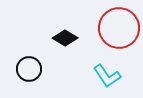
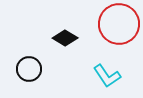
red circle: moved 4 px up
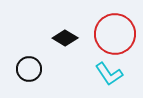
red circle: moved 4 px left, 10 px down
cyan L-shape: moved 2 px right, 2 px up
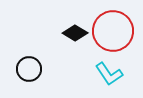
red circle: moved 2 px left, 3 px up
black diamond: moved 10 px right, 5 px up
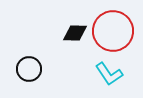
black diamond: rotated 30 degrees counterclockwise
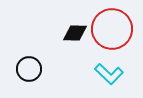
red circle: moved 1 px left, 2 px up
cyan L-shape: rotated 12 degrees counterclockwise
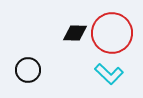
red circle: moved 4 px down
black circle: moved 1 px left, 1 px down
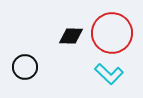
black diamond: moved 4 px left, 3 px down
black circle: moved 3 px left, 3 px up
